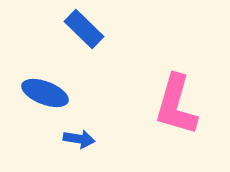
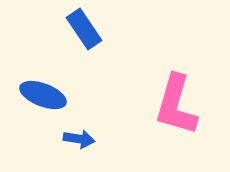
blue rectangle: rotated 12 degrees clockwise
blue ellipse: moved 2 px left, 2 px down
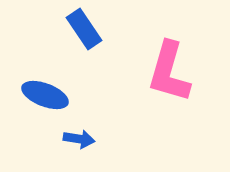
blue ellipse: moved 2 px right
pink L-shape: moved 7 px left, 33 px up
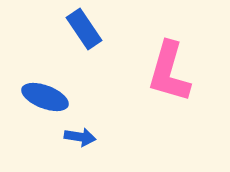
blue ellipse: moved 2 px down
blue arrow: moved 1 px right, 2 px up
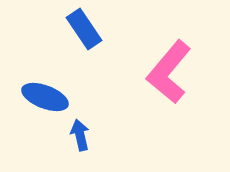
pink L-shape: rotated 24 degrees clockwise
blue arrow: moved 2 px up; rotated 112 degrees counterclockwise
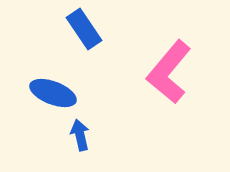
blue ellipse: moved 8 px right, 4 px up
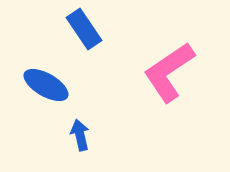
pink L-shape: rotated 16 degrees clockwise
blue ellipse: moved 7 px left, 8 px up; rotated 9 degrees clockwise
